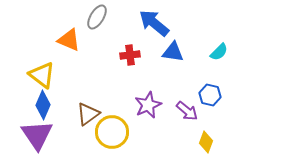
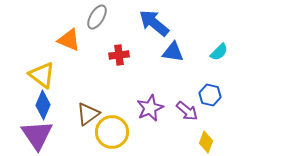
red cross: moved 11 px left
purple star: moved 2 px right, 3 px down
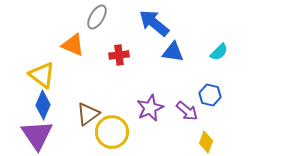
orange triangle: moved 4 px right, 5 px down
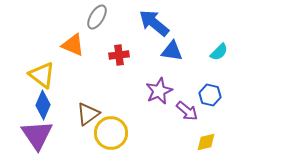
blue triangle: moved 1 px left, 1 px up
purple star: moved 9 px right, 17 px up
yellow circle: moved 1 px left, 1 px down
yellow diamond: rotated 55 degrees clockwise
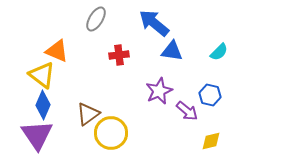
gray ellipse: moved 1 px left, 2 px down
orange triangle: moved 16 px left, 6 px down
yellow diamond: moved 5 px right, 1 px up
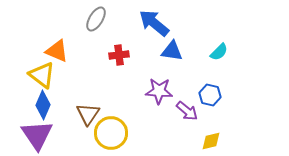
purple star: rotated 28 degrees clockwise
brown triangle: rotated 20 degrees counterclockwise
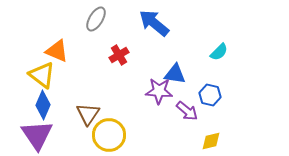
blue triangle: moved 3 px right, 23 px down
red cross: rotated 24 degrees counterclockwise
yellow circle: moved 2 px left, 2 px down
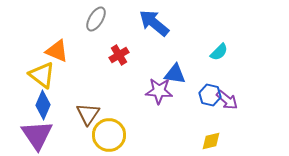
purple arrow: moved 40 px right, 11 px up
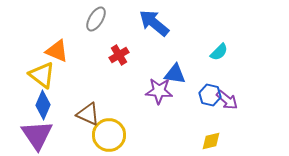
brown triangle: rotated 40 degrees counterclockwise
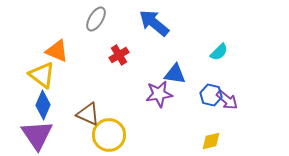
purple star: moved 3 px down; rotated 12 degrees counterclockwise
blue hexagon: moved 1 px right
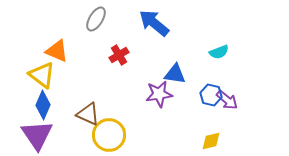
cyan semicircle: rotated 24 degrees clockwise
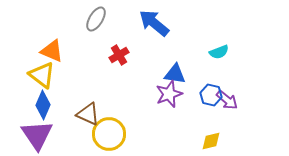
orange triangle: moved 5 px left
purple star: moved 10 px right; rotated 12 degrees counterclockwise
yellow circle: moved 1 px up
